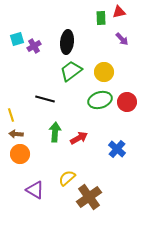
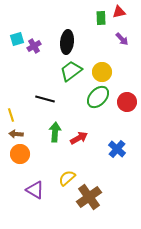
yellow circle: moved 2 px left
green ellipse: moved 2 px left, 3 px up; rotated 30 degrees counterclockwise
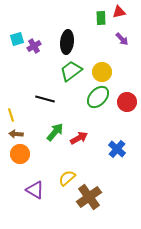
green arrow: rotated 36 degrees clockwise
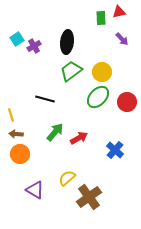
cyan square: rotated 16 degrees counterclockwise
blue cross: moved 2 px left, 1 px down
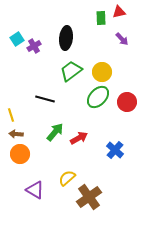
black ellipse: moved 1 px left, 4 px up
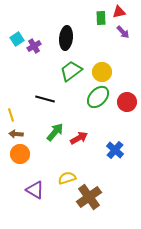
purple arrow: moved 1 px right, 7 px up
yellow semicircle: rotated 24 degrees clockwise
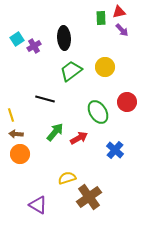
purple arrow: moved 1 px left, 2 px up
black ellipse: moved 2 px left; rotated 10 degrees counterclockwise
yellow circle: moved 3 px right, 5 px up
green ellipse: moved 15 px down; rotated 75 degrees counterclockwise
purple triangle: moved 3 px right, 15 px down
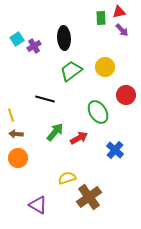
red circle: moved 1 px left, 7 px up
orange circle: moved 2 px left, 4 px down
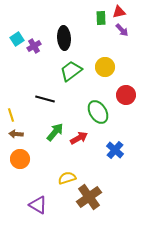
orange circle: moved 2 px right, 1 px down
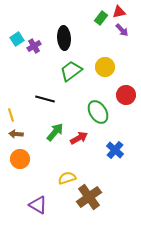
green rectangle: rotated 40 degrees clockwise
